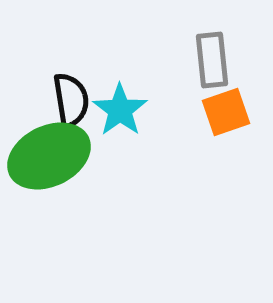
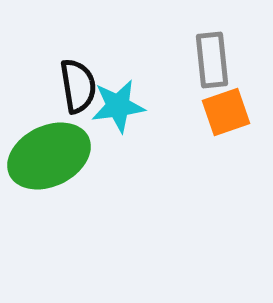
black semicircle: moved 7 px right, 14 px up
cyan star: moved 2 px left, 4 px up; rotated 28 degrees clockwise
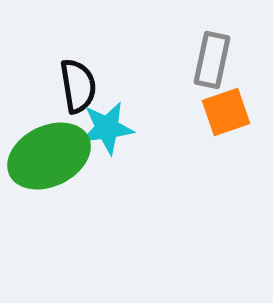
gray rectangle: rotated 18 degrees clockwise
cyan star: moved 11 px left, 22 px down
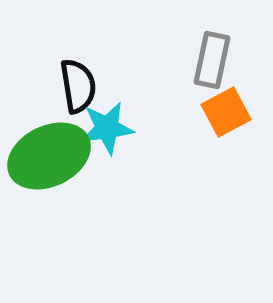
orange square: rotated 9 degrees counterclockwise
